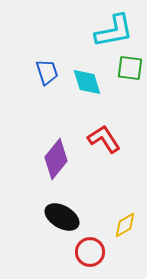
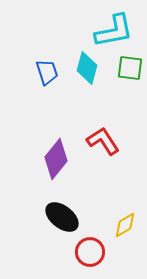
cyan diamond: moved 14 px up; rotated 32 degrees clockwise
red L-shape: moved 1 px left, 2 px down
black ellipse: rotated 8 degrees clockwise
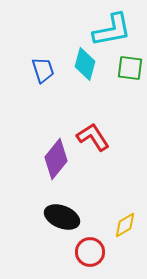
cyan L-shape: moved 2 px left, 1 px up
cyan diamond: moved 2 px left, 4 px up
blue trapezoid: moved 4 px left, 2 px up
red L-shape: moved 10 px left, 4 px up
black ellipse: rotated 16 degrees counterclockwise
